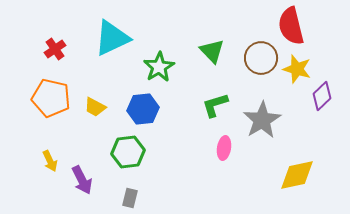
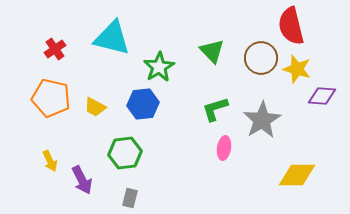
cyan triangle: rotated 39 degrees clockwise
purple diamond: rotated 48 degrees clockwise
green L-shape: moved 4 px down
blue hexagon: moved 5 px up
green hexagon: moved 3 px left, 1 px down
yellow diamond: rotated 12 degrees clockwise
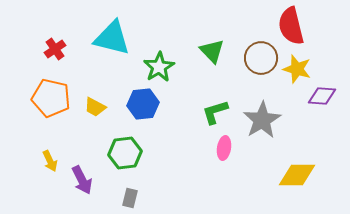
green L-shape: moved 3 px down
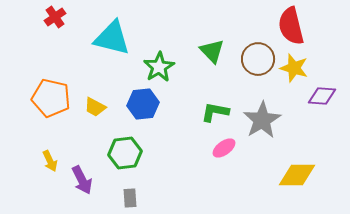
red cross: moved 32 px up
brown circle: moved 3 px left, 1 px down
yellow star: moved 3 px left, 1 px up
green L-shape: rotated 28 degrees clockwise
pink ellipse: rotated 45 degrees clockwise
gray rectangle: rotated 18 degrees counterclockwise
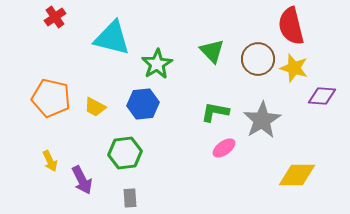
green star: moved 2 px left, 3 px up
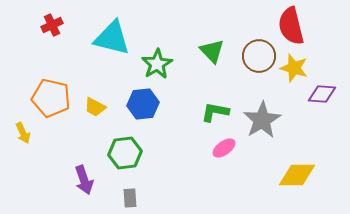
red cross: moved 3 px left, 8 px down; rotated 10 degrees clockwise
brown circle: moved 1 px right, 3 px up
purple diamond: moved 2 px up
yellow arrow: moved 27 px left, 28 px up
purple arrow: moved 2 px right; rotated 8 degrees clockwise
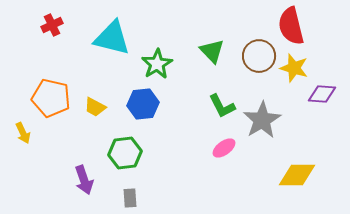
green L-shape: moved 7 px right, 6 px up; rotated 128 degrees counterclockwise
